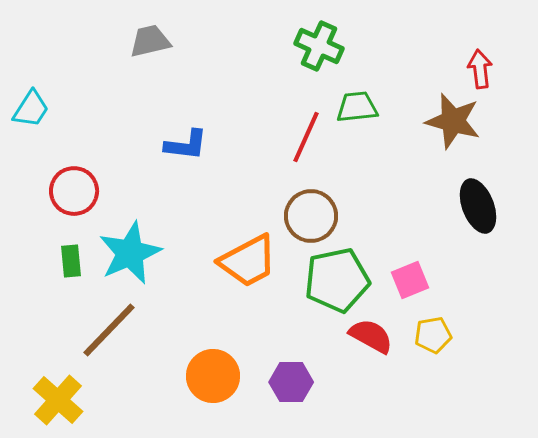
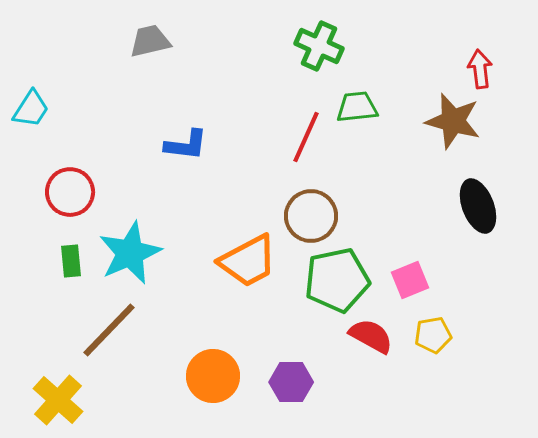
red circle: moved 4 px left, 1 px down
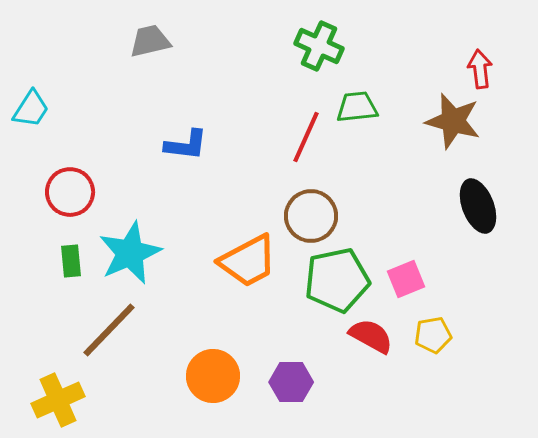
pink square: moved 4 px left, 1 px up
yellow cross: rotated 24 degrees clockwise
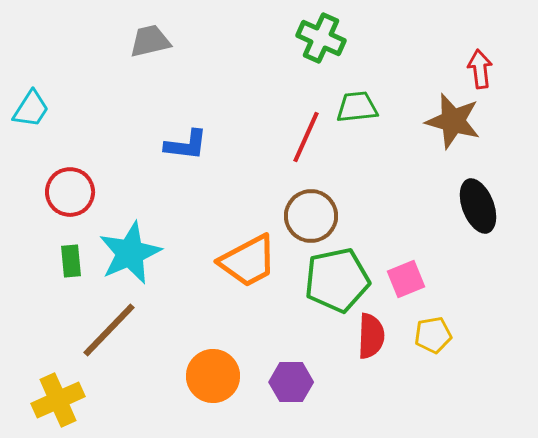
green cross: moved 2 px right, 8 px up
red semicircle: rotated 63 degrees clockwise
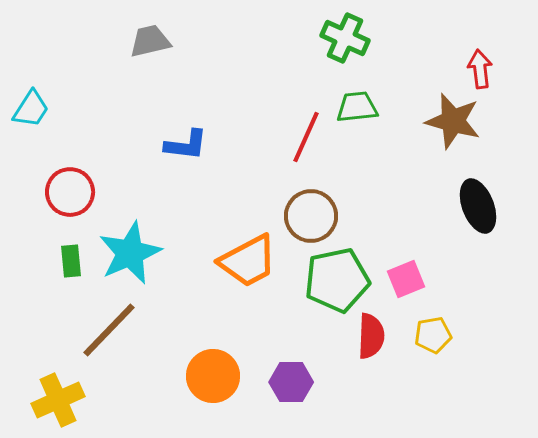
green cross: moved 24 px right
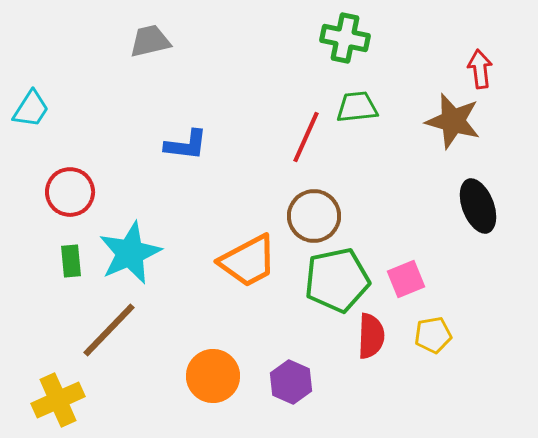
green cross: rotated 12 degrees counterclockwise
brown circle: moved 3 px right
purple hexagon: rotated 24 degrees clockwise
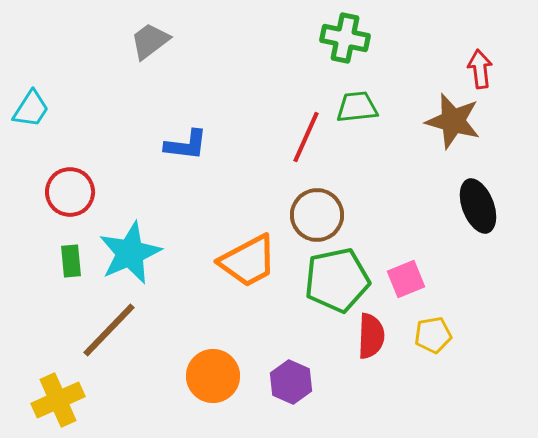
gray trapezoid: rotated 24 degrees counterclockwise
brown circle: moved 3 px right, 1 px up
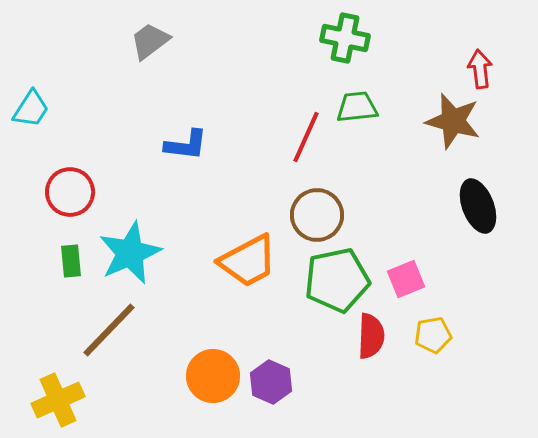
purple hexagon: moved 20 px left
